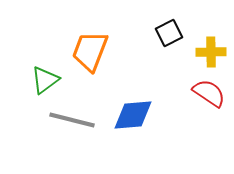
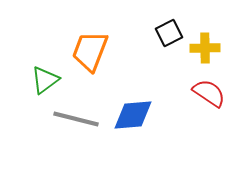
yellow cross: moved 6 px left, 4 px up
gray line: moved 4 px right, 1 px up
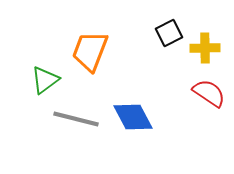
blue diamond: moved 2 px down; rotated 66 degrees clockwise
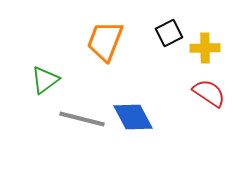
orange trapezoid: moved 15 px right, 10 px up
gray line: moved 6 px right
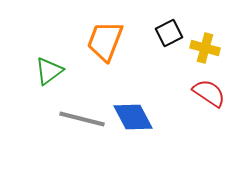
yellow cross: rotated 16 degrees clockwise
green triangle: moved 4 px right, 9 px up
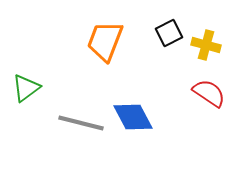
yellow cross: moved 1 px right, 3 px up
green triangle: moved 23 px left, 17 px down
gray line: moved 1 px left, 4 px down
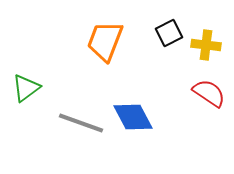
yellow cross: rotated 8 degrees counterclockwise
gray line: rotated 6 degrees clockwise
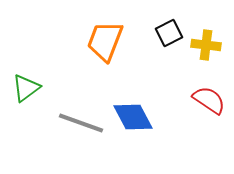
red semicircle: moved 7 px down
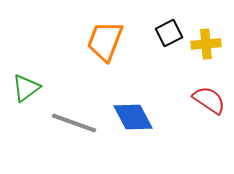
yellow cross: moved 1 px up; rotated 12 degrees counterclockwise
gray line: moved 7 px left
